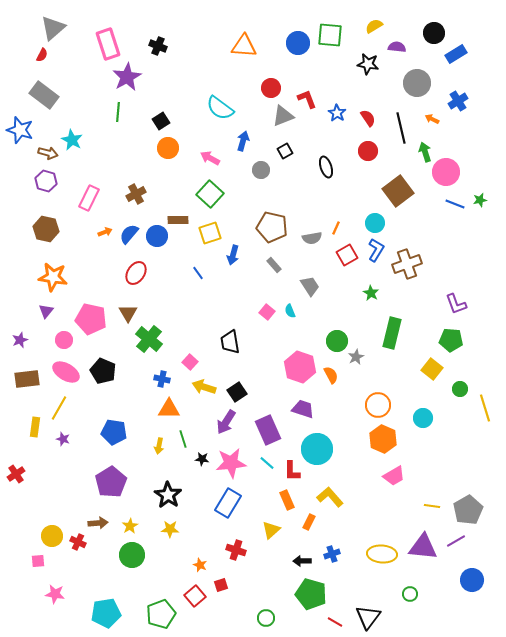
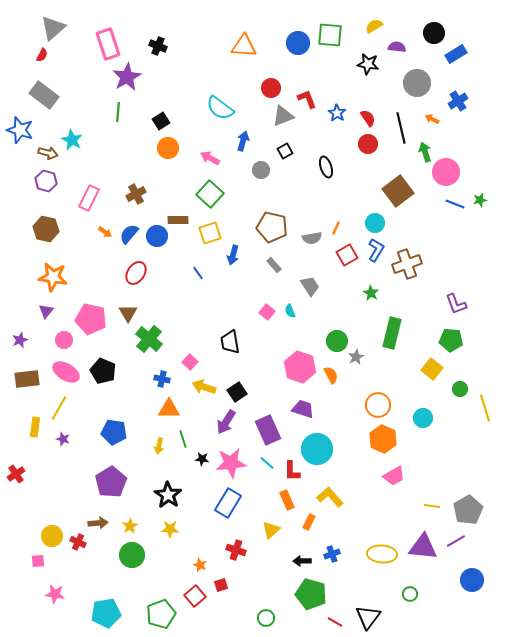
red circle at (368, 151): moved 7 px up
orange arrow at (105, 232): rotated 56 degrees clockwise
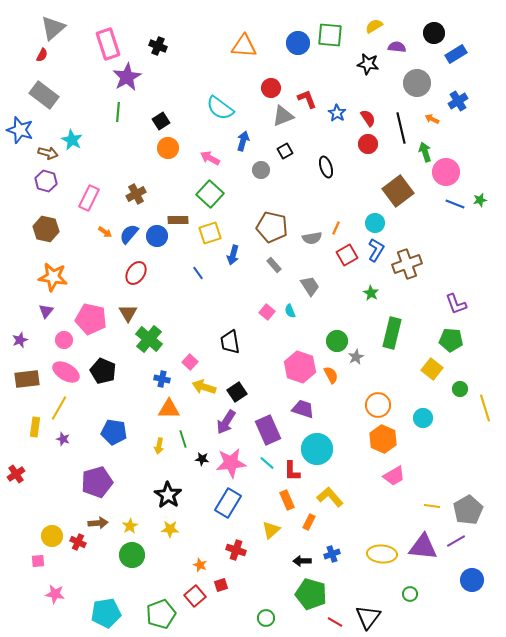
purple pentagon at (111, 482): moved 14 px left; rotated 16 degrees clockwise
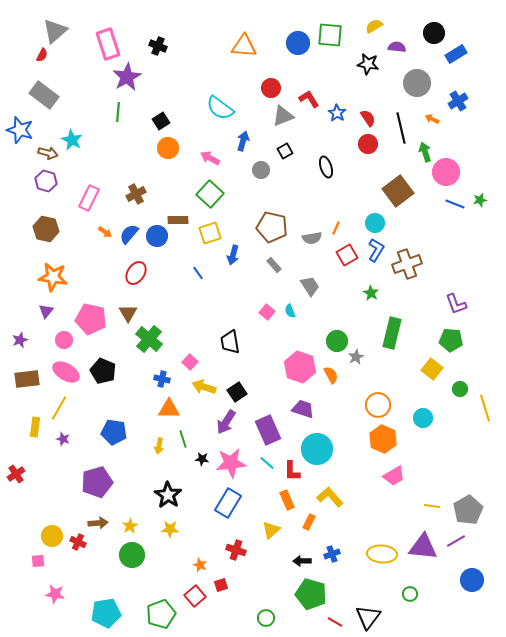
gray triangle at (53, 28): moved 2 px right, 3 px down
red L-shape at (307, 99): moved 2 px right; rotated 10 degrees counterclockwise
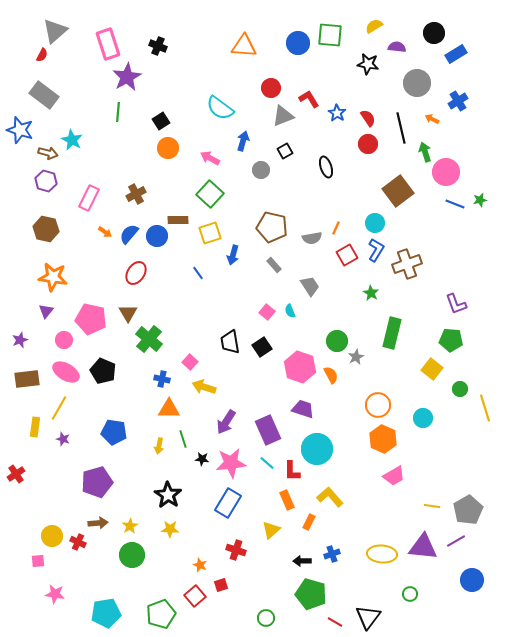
black square at (237, 392): moved 25 px right, 45 px up
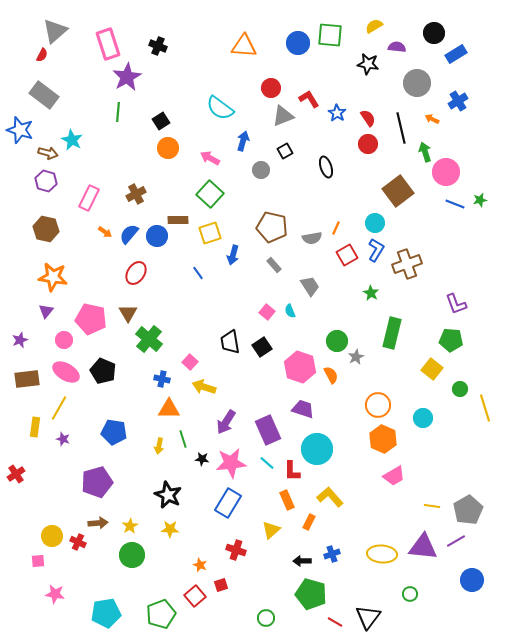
black star at (168, 495): rotated 8 degrees counterclockwise
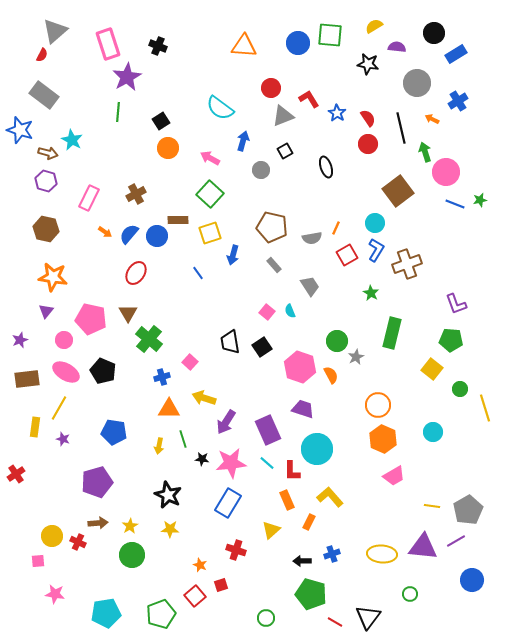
blue cross at (162, 379): moved 2 px up; rotated 28 degrees counterclockwise
yellow arrow at (204, 387): moved 11 px down
cyan circle at (423, 418): moved 10 px right, 14 px down
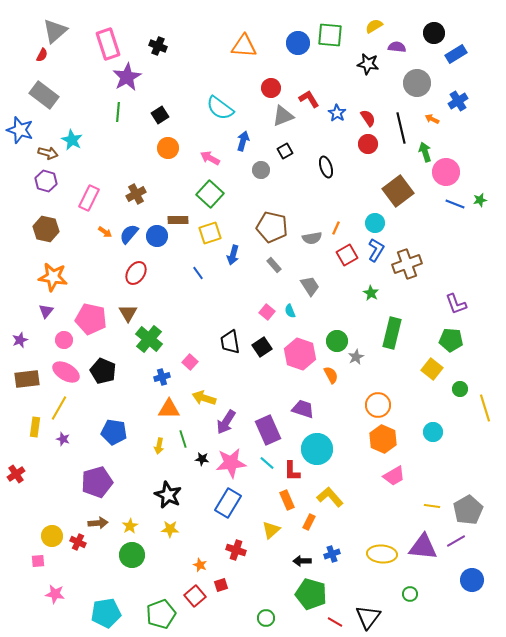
black square at (161, 121): moved 1 px left, 6 px up
pink hexagon at (300, 367): moved 13 px up
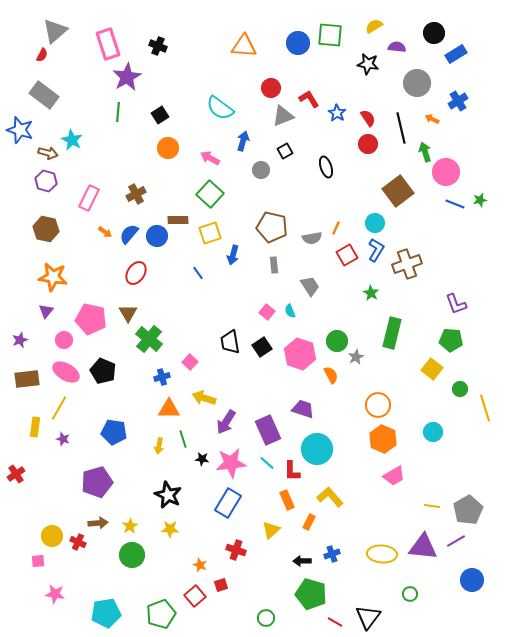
gray rectangle at (274, 265): rotated 35 degrees clockwise
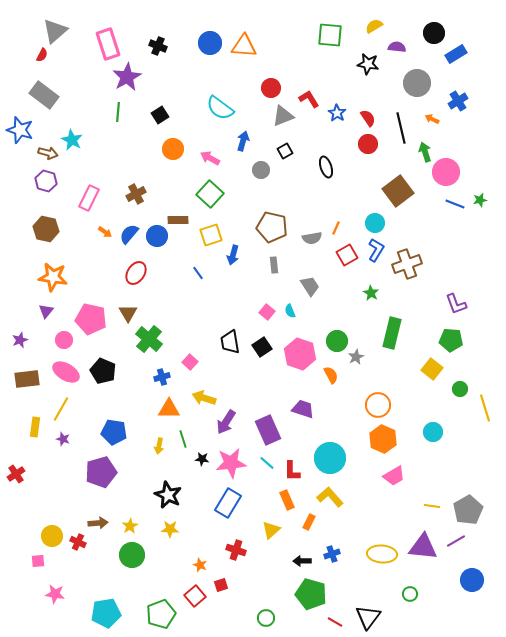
blue circle at (298, 43): moved 88 px left
orange circle at (168, 148): moved 5 px right, 1 px down
yellow square at (210, 233): moved 1 px right, 2 px down
yellow line at (59, 408): moved 2 px right, 1 px down
cyan circle at (317, 449): moved 13 px right, 9 px down
purple pentagon at (97, 482): moved 4 px right, 10 px up
